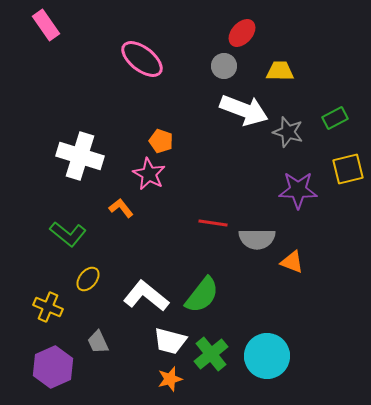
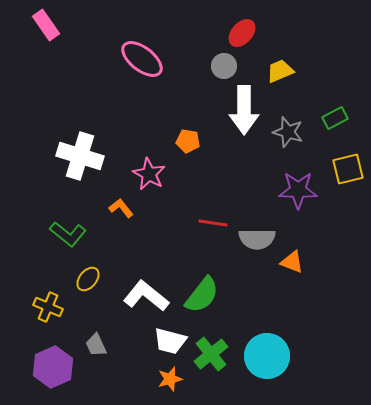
yellow trapezoid: rotated 24 degrees counterclockwise
white arrow: rotated 69 degrees clockwise
orange pentagon: moved 27 px right; rotated 10 degrees counterclockwise
gray trapezoid: moved 2 px left, 3 px down
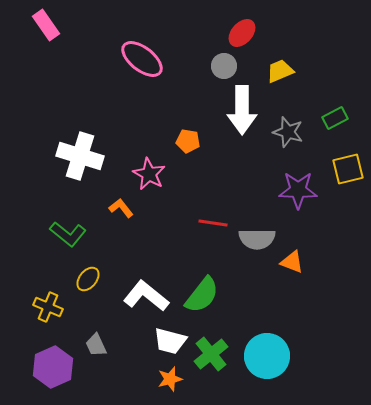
white arrow: moved 2 px left
